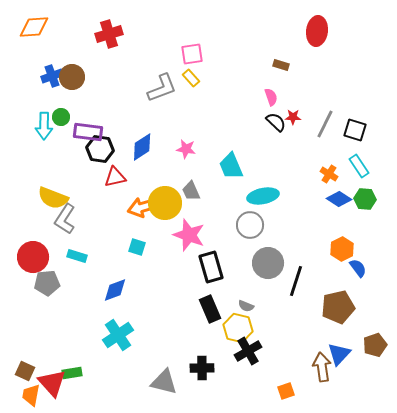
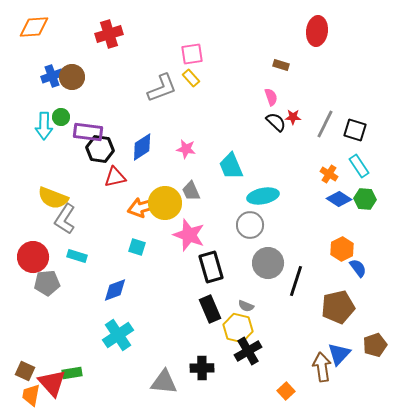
gray triangle at (164, 382): rotated 8 degrees counterclockwise
orange square at (286, 391): rotated 24 degrees counterclockwise
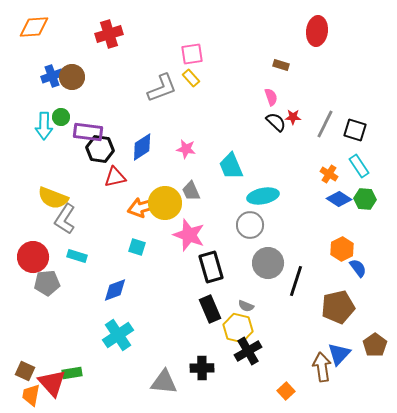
brown pentagon at (375, 345): rotated 15 degrees counterclockwise
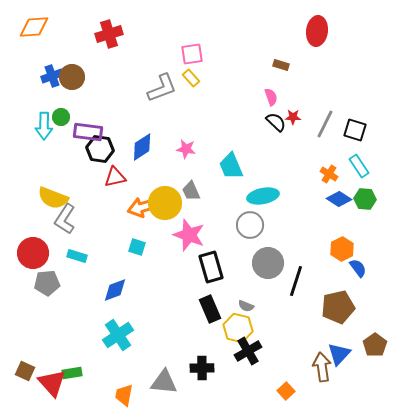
red circle at (33, 257): moved 4 px up
orange trapezoid at (31, 395): moved 93 px right
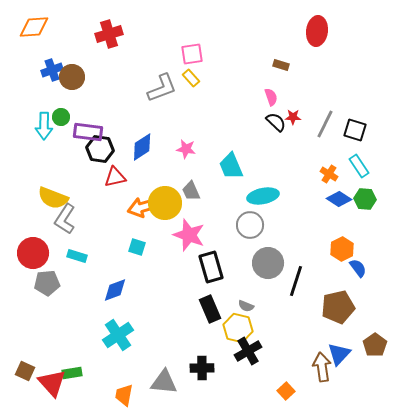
blue cross at (52, 76): moved 6 px up
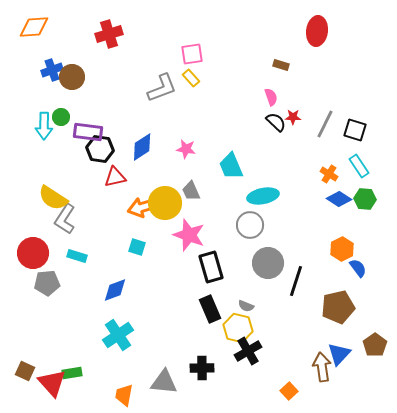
yellow semicircle at (53, 198): rotated 12 degrees clockwise
orange square at (286, 391): moved 3 px right
